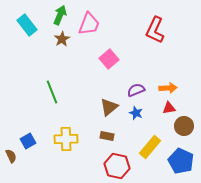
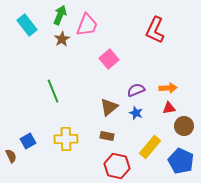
pink trapezoid: moved 2 px left, 1 px down
green line: moved 1 px right, 1 px up
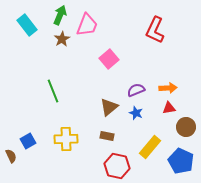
brown circle: moved 2 px right, 1 px down
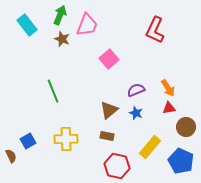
brown star: rotated 21 degrees counterclockwise
orange arrow: rotated 60 degrees clockwise
brown triangle: moved 3 px down
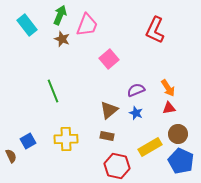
brown circle: moved 8 px left, 7 px down
yellow rectangle: rotated 20 degrees clockwise
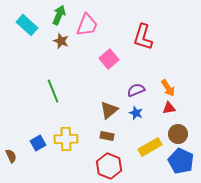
green arrow: moved 1 px left
cyan rectangle: rotated 10 degrees counterclockwise
red L-shape: moved 12 px left, 7 px down; rotated 8 degrees counterclockwise
brown star: moved 1 px left, 2 px down
blue square: moved 10 px right, 2 px down
red hexagon: moved 8 px left; rotated 10 degrees clockwise
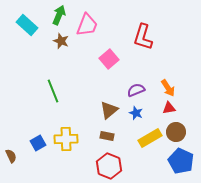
brown circle: moved 2 px left, 2 px up
yellow rectangle: moved 9 px up
